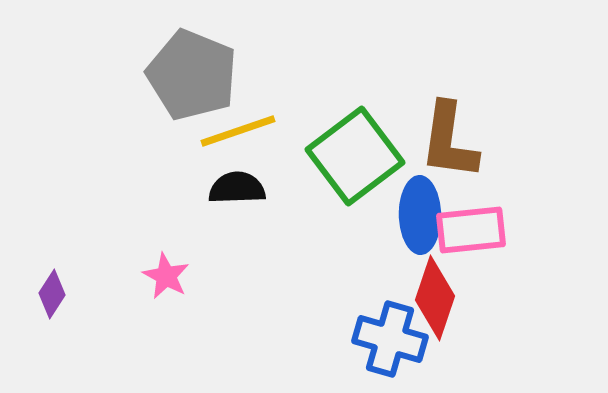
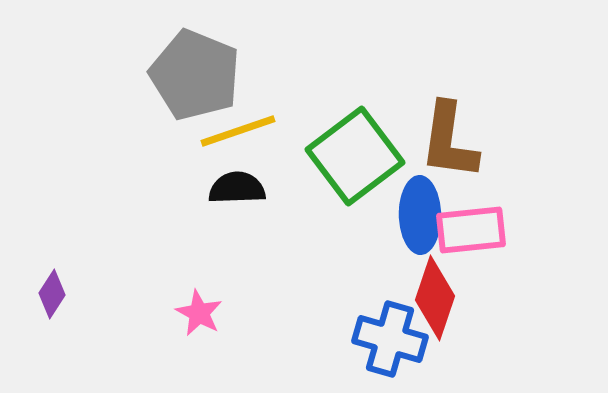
gray pentagon: moved 3 px right
pink star: moved 33 px right, 37 px down
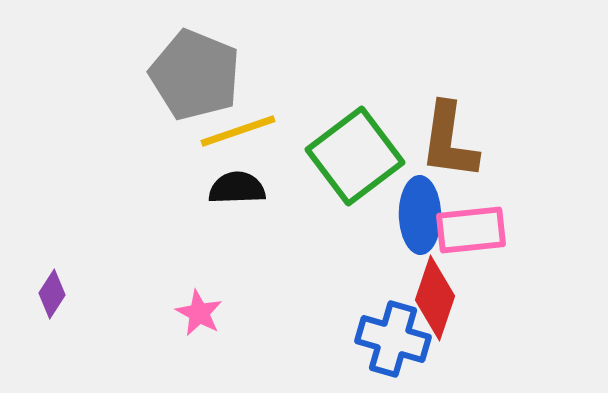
blue cross: moved 3 px right
